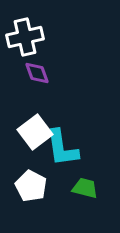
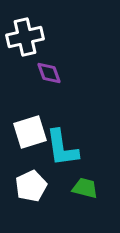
purple diamond: moved 12 px right
white square: moved 5 px left; rotated 20 degrees clockwise
white pentagon: rotated 20 degrees clockwise
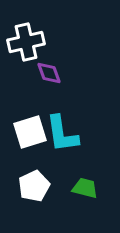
white cross: moved 1 px right, 5 px down
cyan L-shape: moved 14 px up
white pentagon: moved 3 px right
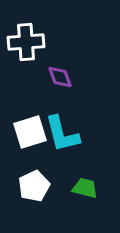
white cross: rotated 9 degrees clockwise
purple diamond: moved 11 px right, 4 px down
cyan L-shape: rotated 6 degrees counterclockwise
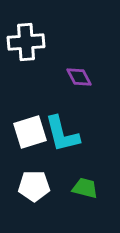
purple diamond: moved 19 px right; rotated 8 degrees counterclockwise
white pentagon: rotated 24 degrees clockwise
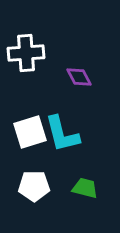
white cross: moved 11 px down
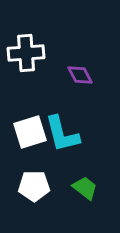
purple diamond: moved 1 px right, 2 px up
green trapezoid: rotated 24 degrees clockwise
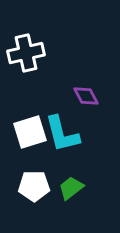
white cross: rotated 9 degrees counterclockwise
purple diamond: moved 6 px right, 21 px down
green trapezoid: moved 14 px left; rotated 76 degrees counterclockwise
